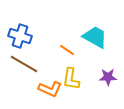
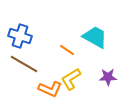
yellow L-shape: rotated 50 degrees clockwise
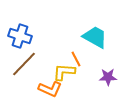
orange line: moved 9 px right, 9 px down; rotated 28 degrees clockwise
brown line: rotated 76 degrees counterclockwise
yellow L-shape: moved 7 px left, 7 px up; rotated 35 degrees clockwise
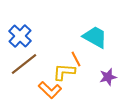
blue cross: rotated 25 degrees clockwise
brown line: rotated 8 degrees clockwise
purple star: rotated 12 degrees counterclockwise
orange L-shape: moved 1 px down; rotated 20 degrees clockwise
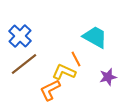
yellow L-shape: rotated 20 degrees clockwise
orange L-shape: rotated 110 degrees clockwise
